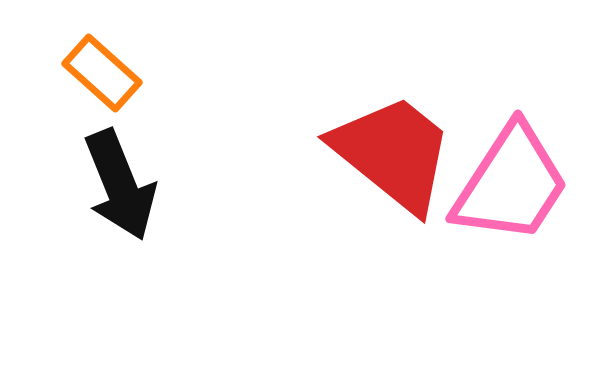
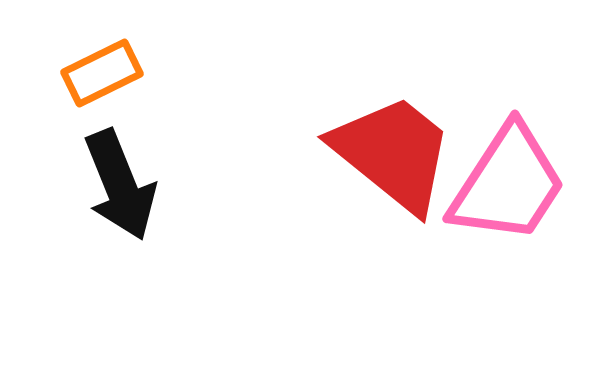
orange rectangle: rotated 68 degrees counterclockwise
pink trapezoid: moved 3 px left
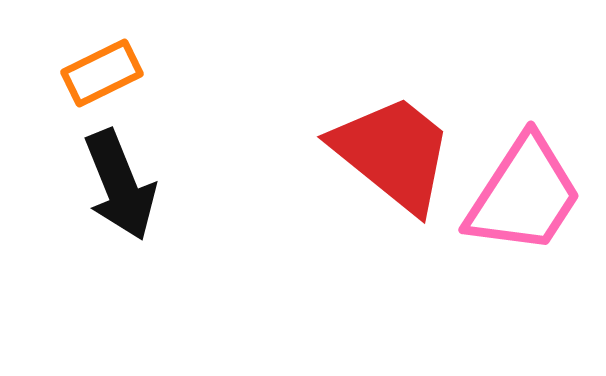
pink trapezoid: moved 16 px right, 11 px down
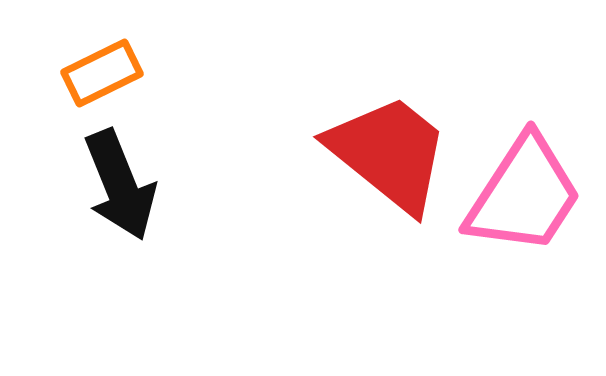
red trapezoid: moved 4 px left
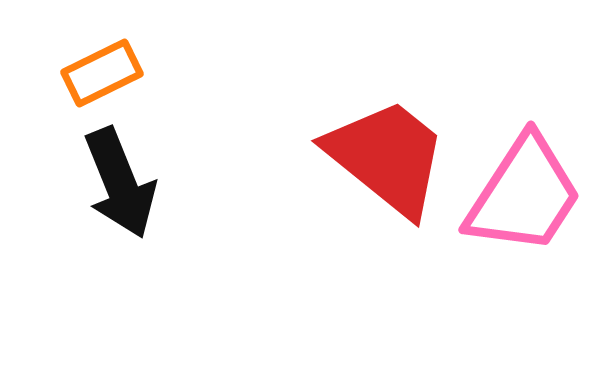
red trapezoid: moved 2 px left, 4 px down
black arrow: moved 2 px up
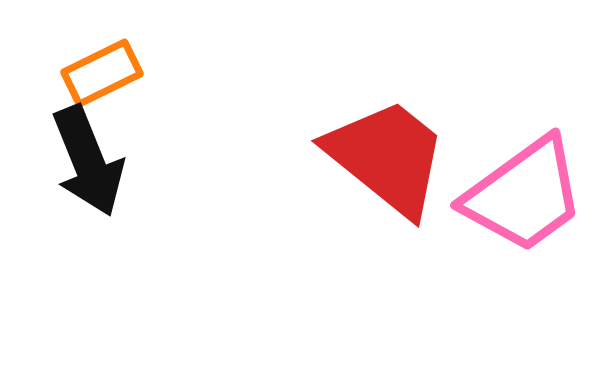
black arrow: moved 32 px left, 22 px up
pink trapezoid: rotated 21 degrees clockwise
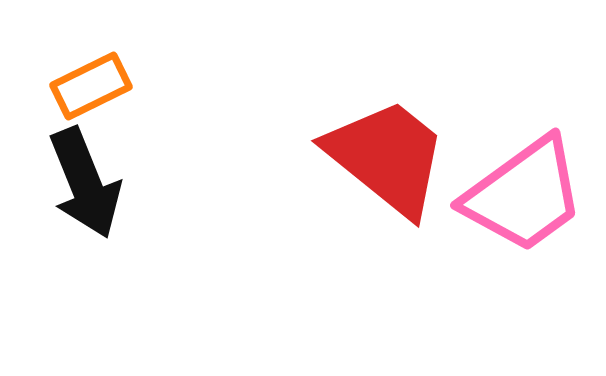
orange rectangle: moved 11 px left, 13 px down
black arrow: moved 3 px left, 22 px down
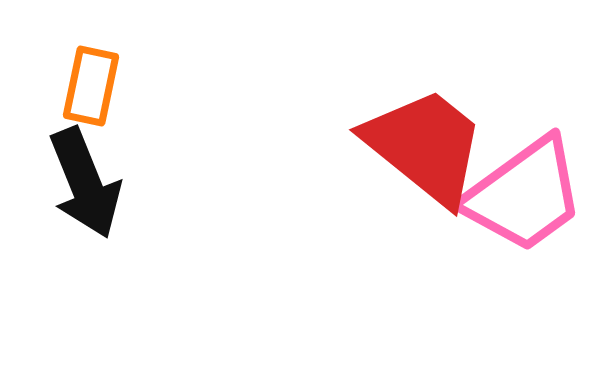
orange rectangle: rotated 52 degrees counterclockwise
red trapezoid: moved 38 px right, 11 px up
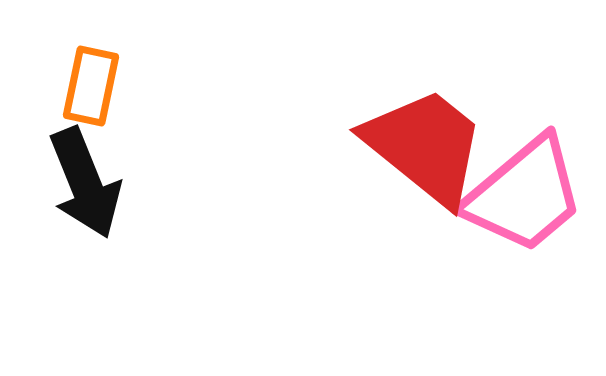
pink trapezoid: rotated 4 degrees counterclockwise
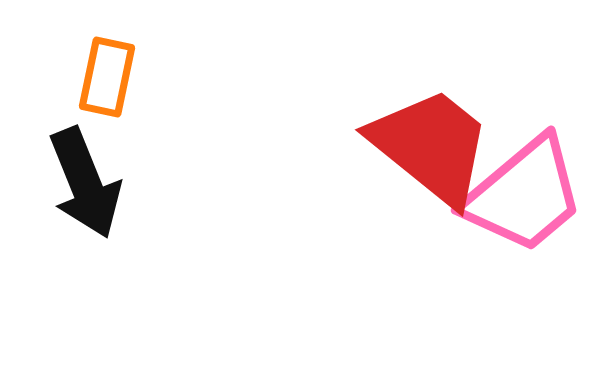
orange rectangle: moved 16 px right, 9 px up
red trapezoid: moved 6 px right
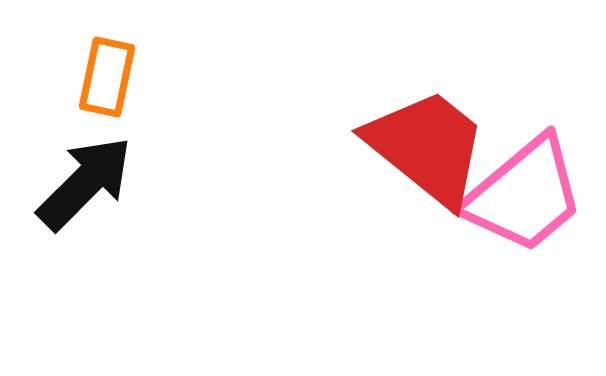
red trapezoid: moved 4 px left, 1 px down
black arrow: rotated 113 degrees counterclockwise
